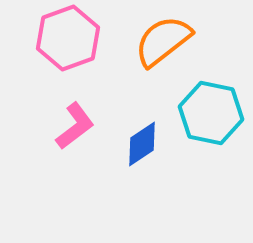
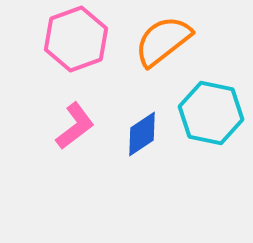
pink hexagon: moved 8 px right, 1 px down
blue diamond: moved 10 px up
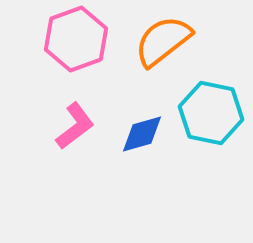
blue diamond: rotated 18 degrees clockwise
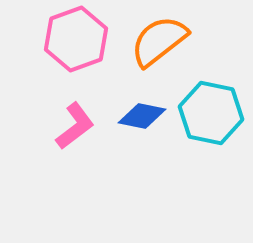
orange semicircle: moved 4 px left
blue diamond: moved 18 px up; rotated 27 degrees clockwise
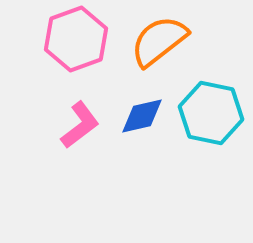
blue diamond: rotated 24 degrees counterclockwise
pink L-shape: moved 5 px right, 1 px up
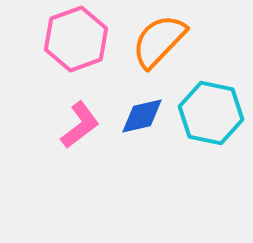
orange semicircle: rotated 8 degrees counterclockwise
